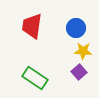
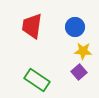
blue circle: moved 1 px left, 1 px up
green rectangle: moved 2 px right, 2 px down
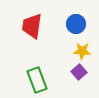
blue circle: moved 1 px right, 3 px up
yellow star: moved 1 px left
green rectangle: rotated 35 degrees clockwise
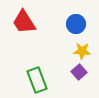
red trapezoid: moved 8 px left, 4 px up; rotated 40 degrees counterclockwise
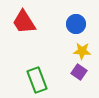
purple square: rotated 14 degrees counterclockwise
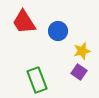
blue circle: moved 18 px left, 7 px down
yellow star: rotated 18 degrees counterclockwise
